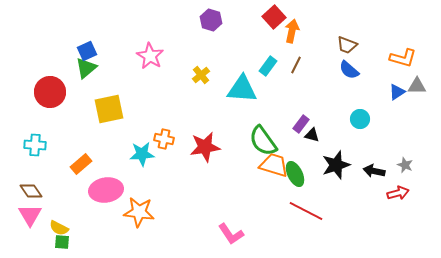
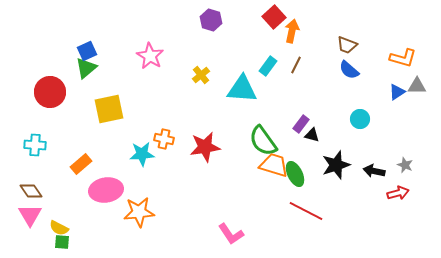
orange star: rotated 12 degrees counterclockwise
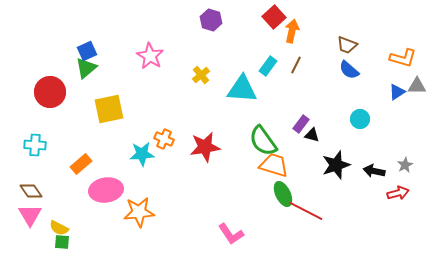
orange cross: rotated 12 degrees clockwise
gray star: rotated 21 degrees clockwise
green ellipse: moved 12 px left, 20 px down
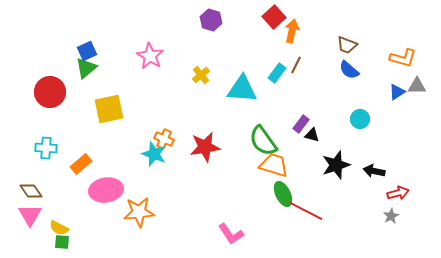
cyan rectangle: moved 9 px right, 7 px down
cyan cross: moved 11 px right, 3 px down
cyan star: moved 12 px right; rotated 25 degrees clockwise
gray star: moved 14 px left, 51 px down
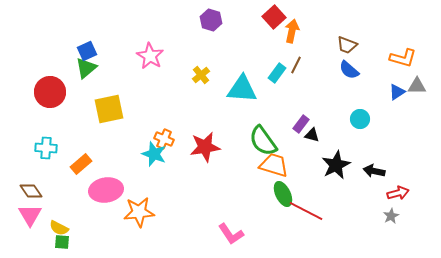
black star: rotated 8 degrees counterclockwise
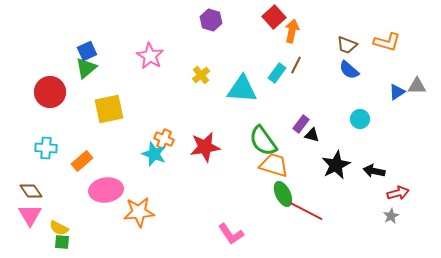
orange L-shape: moved 16 px left, 16 px up
orange rectangle: moved 1 px right, 3 px up
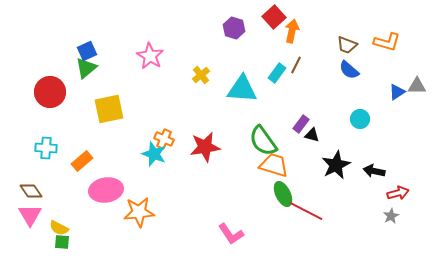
purple hexagon: moved 23 px right, 8 px down
